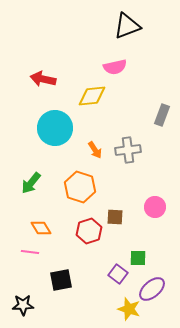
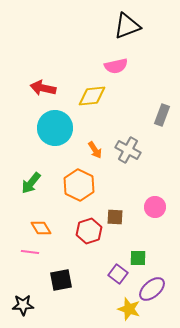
pink semicircle: moved 1 px right, 1 px up
red arrow: moved 9 px down
gray cross: rotated 35 degrees clockwise
orange hexagon: moved 1 px left, 2 px up; rotated 8 degrees clockwise
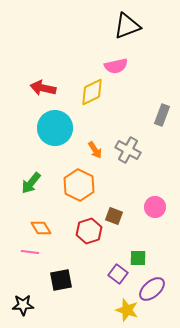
yellow diamond: moved 4 px up; rotated 20 degrees counterclockwise
brown square: moved 1 px left, 1 px up; rotated 18 degrees clockwise
yellow star: moved 2 px left, 1 px down
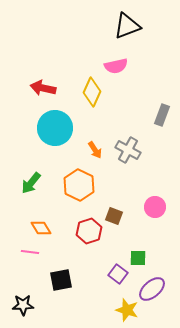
yellow diamond: rotated 40 degrees counterclockwise
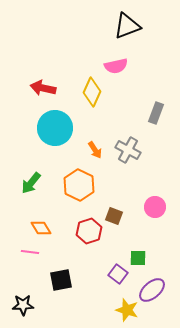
gray rectangle: moved 6 px left, 2 px up
purple ellipse: moved 1 px down
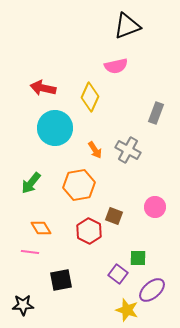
yellow diamond: moved 2 px left, 5 px down
orange hexagon: rotated 24 degrees clockwise
red hexagon: rotated 15 degrees counterclockwise
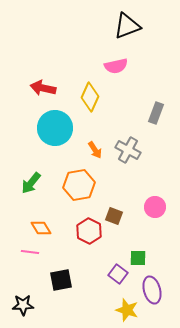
purple ellipse: rotated 64 degrees counterclockwise
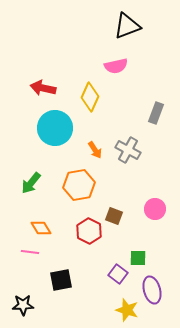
pink circle: moved 2 px down
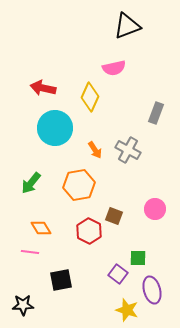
pink semicircle: moved 2 px left, 2 px down
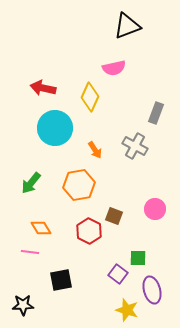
gray cross: moved 7 px right, 4 px up
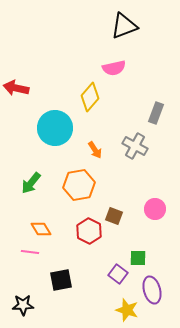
black triangle: moved 3 px left
red arrow: moved 27 px left
yellow diamond: rotated 16 degrees clockwise
orange diamond: moved 1 px down
